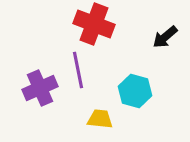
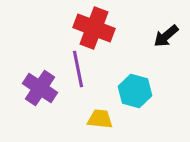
red cross: moved 4 px down
black arrow: moved 1 px right, 1 px up
purple line: moved 1 px up
purple cross: rotated 32 degrees counterclockwise
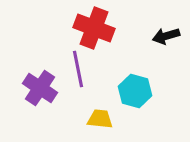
black arrow: rotated 24 degrees clockwise
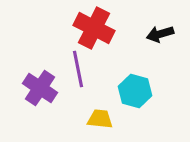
red cross: rotated 6 degrees clockwise
black arrow: moved 6 px left, 2 px up
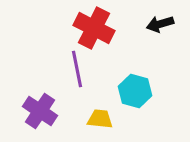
black arrow: moved 10 px up
purple line: moved 1 px left
purple cross: moved 23 px down
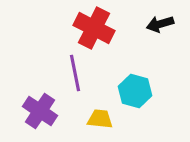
purple line: moved 2 px left, 4 px down
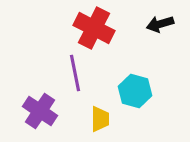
yellow trapezoid: rotated 84 degrees clockwise
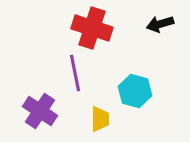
red cross: moved 2 px left; rotated 9 degrees counterclockwise
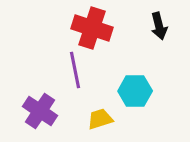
black arrow: moved 1 px left, 2 px down; rotated 88 degrees counterclockwise
purple line: moved 3 px up
cyan hexagon: rotated 16 degrees counterclockwise
yellow trapezoid: rotated 108 degrees counterclockwise
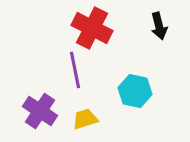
red cross: rotated 9 degrees clockwise
cyan hexagon: rotated 12 degrees clockwise
yellow trapezoid: moved 15 px left
